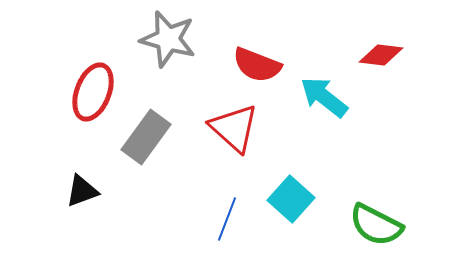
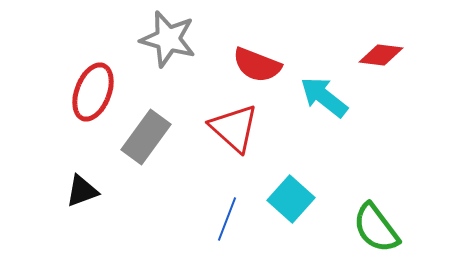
green semicircle: moved 3 px down; rotated 26 degrees clockwise
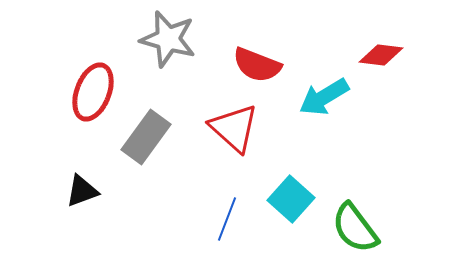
cyan arrow: rotated 69 degrees counterclockwise
green semicircle: moved 21 px left
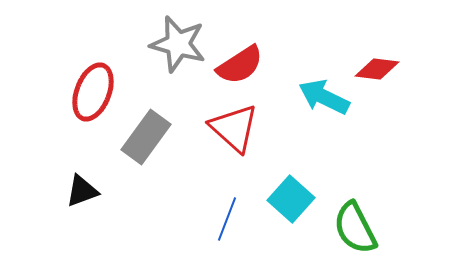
gray star: moved 10 px right, 5 px down
red diamond: moved 4 px left, 14 px down
red semicircle: moved 17 px left; rotated 54 degrees counterclockwise
cyan arrow: rotated 57 degrees clockwise
green semicircle: rotated 10 degrees clockwise
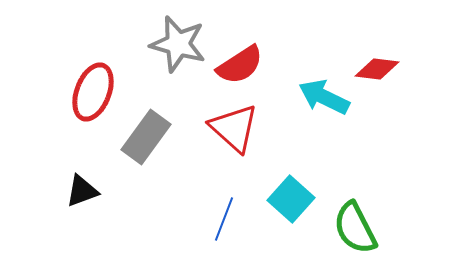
blue line: moved 3 px left
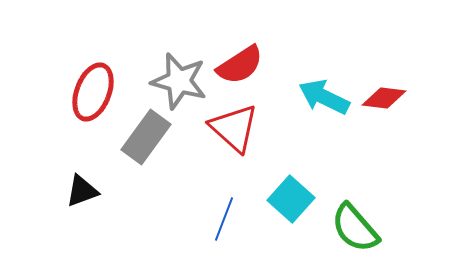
gray star: moved 1 px right, 37 px down
red diamond: moved 7 px right, 29 px down
green semicircle: rotated 14 degrees counterclockwise
